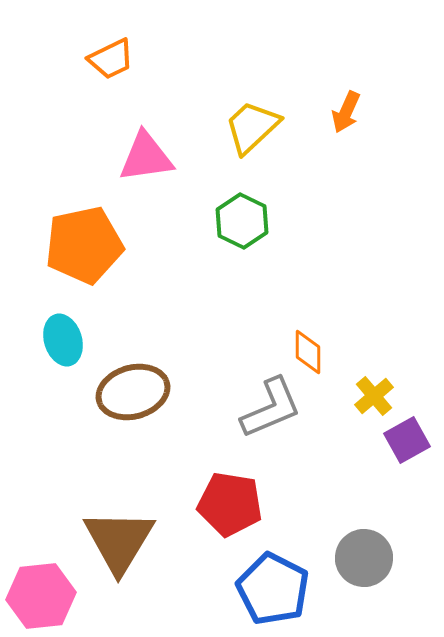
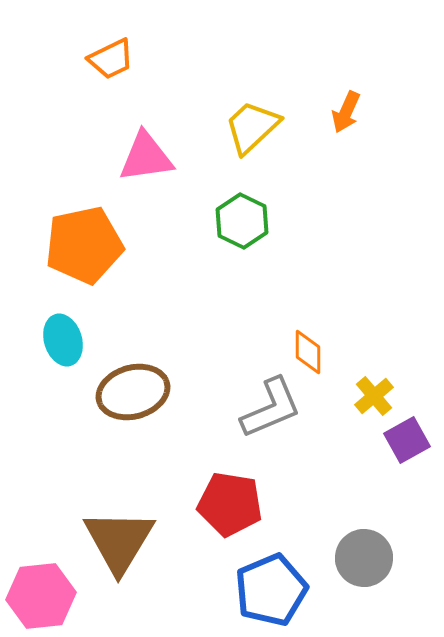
blue pentagon: moved 2 px left, 1 px down; rotated 22 degrees clockwise
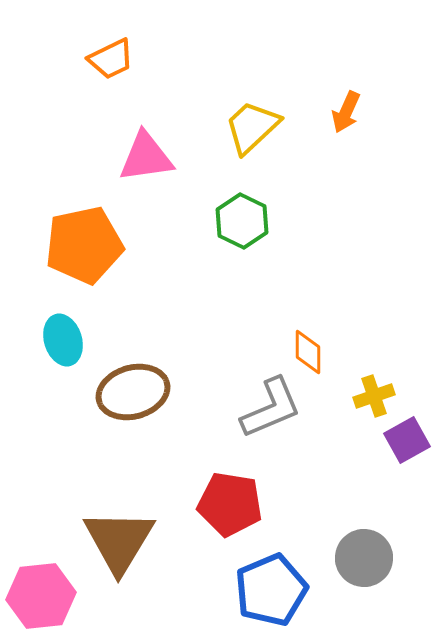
yellow cross: rotated 21 degrees clockwise
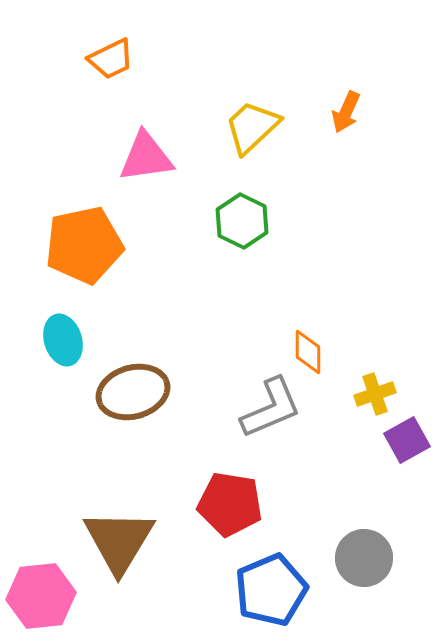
yellow cross: moved 1 px right, 2 px up
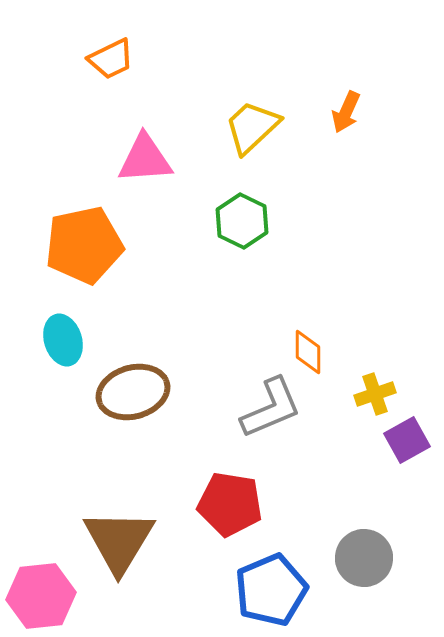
pink triangle: moved 1 px left, 2 px down; rotated 4 degrees clockwise
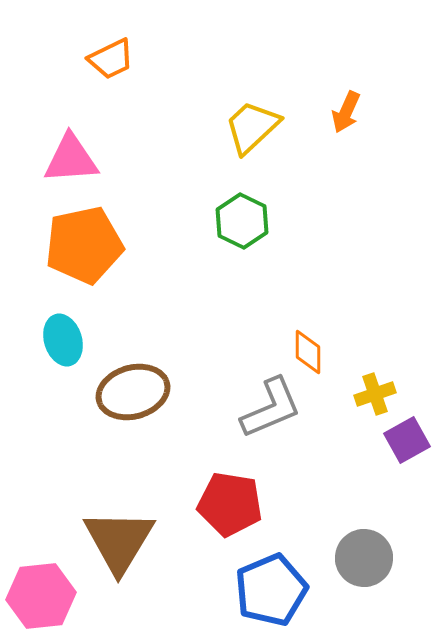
pink triangle: moved 74 px left
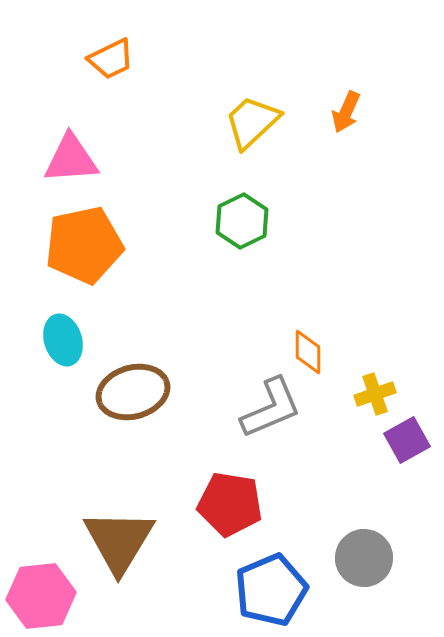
yellow trapezoid: moved 5 px up
green hexagon: rotated 8 degrees clockwise
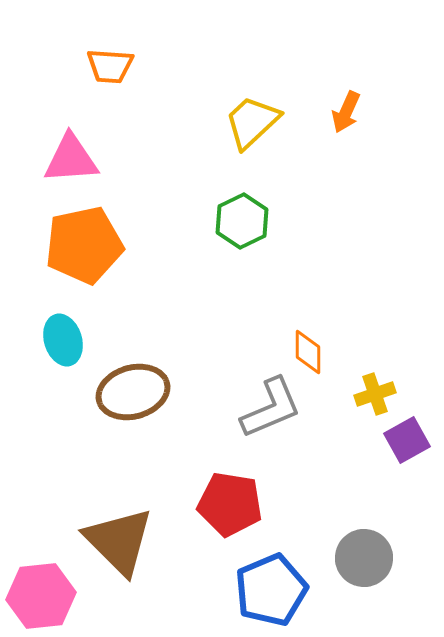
orange trapezoid: moved 1 px left, 7 px down; rotated 30 degrees clockwise
brown triangle: rotated 16 degrees counterclockwise
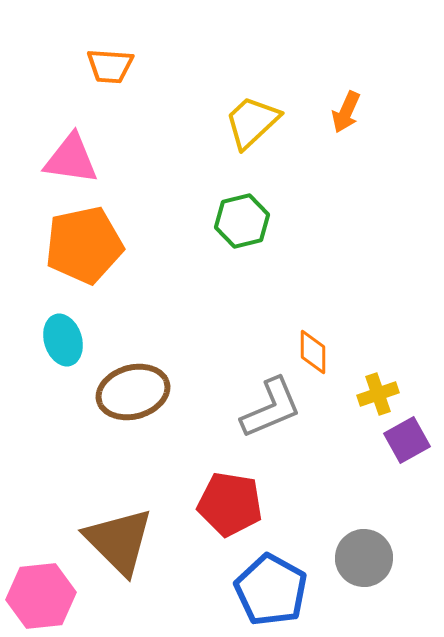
pink triangle: rotated 12 degrees clockwise
green hexagon: rotated 12 degrees clockwise
orange diamond: moved 5 px right
yellow cross: moved 3 px right
blue pentagon: rotated 20 degrees counterclockwise
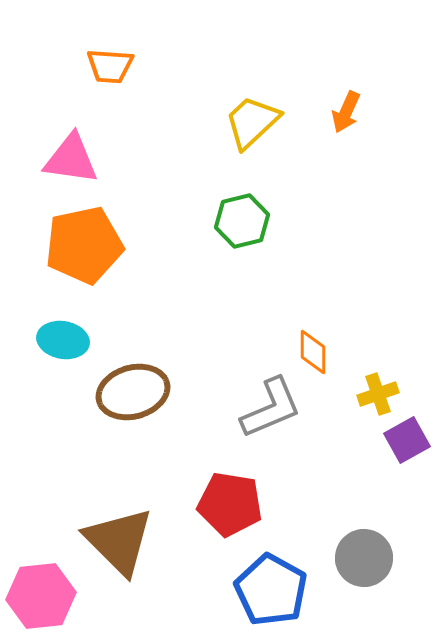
cyan ellipse: rotated 63 degrees counterclockwise
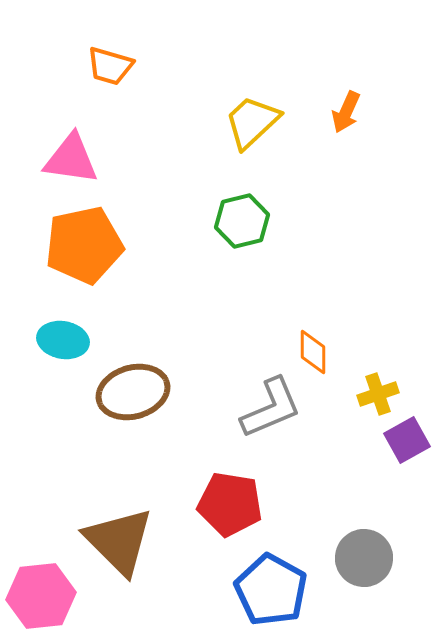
orange trapezoid: rotated 12 degrees clockwise
